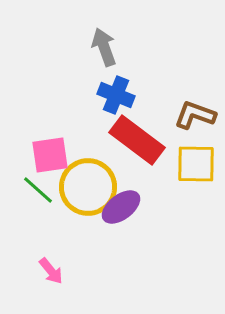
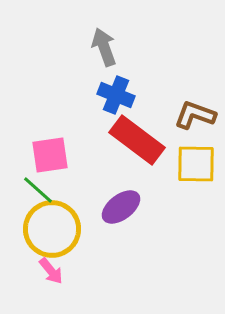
yellow circle: moved 36 px left, 42 px down
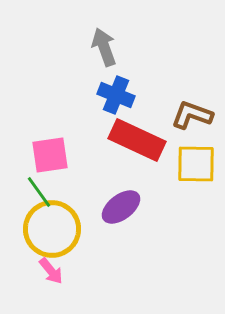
brown L-shape: moved 3 px left
red rectangle: rotated 12 degrees counterclockwise
green line: moved 1 px right, 2 px down; rotated 12 degrees clockwise
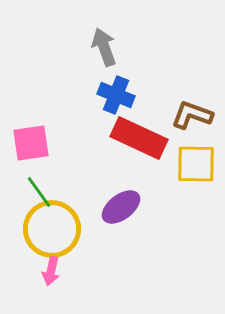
red rectangle: moved 2 px right, 2 px up
pink square: moved 19 px left, 12 px up
pink arrow: rotated 52 degrees clockwise
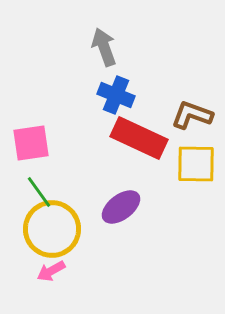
pink arrow: rotated 48 degrees clockwise
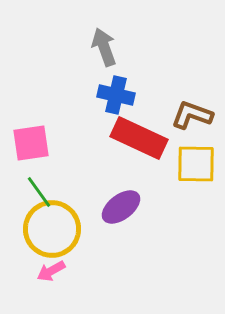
blue cross: rotated 9 degrees counterclockwise
